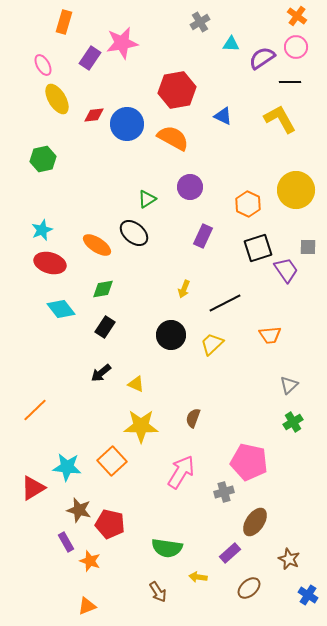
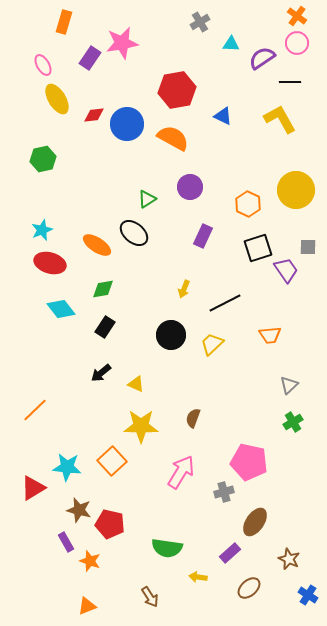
pink circle at (296, 47): moved 1 px right, 4 px up
brown arrow at (158, 592): moved 8 px left, 5 px down
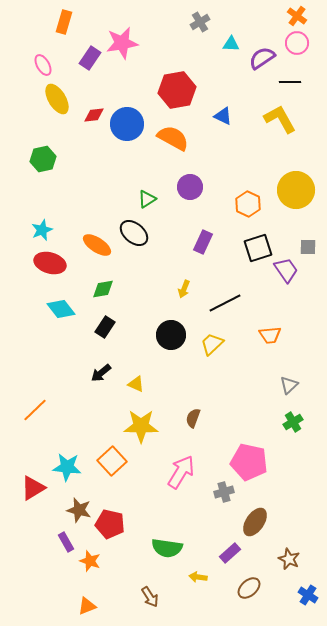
purple rectangle at (203, 236): moved 6 px down
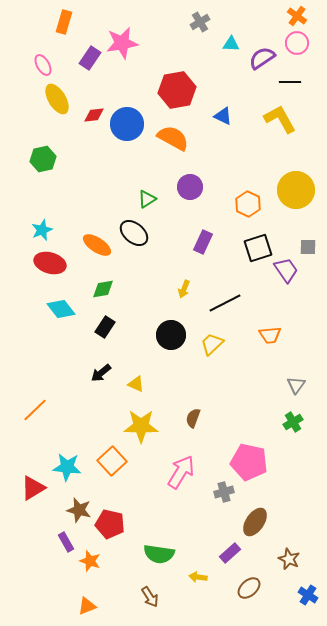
gray triangle at (289, 385): moved 7 px right; rotated 12 degrees counterclockwise
green semicircle at (167, 548): moved 8 px left, 6 px down
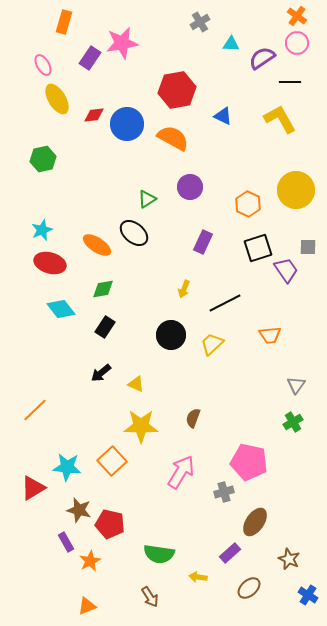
orange star at (90, 561): rotated 25 degrees clockwise
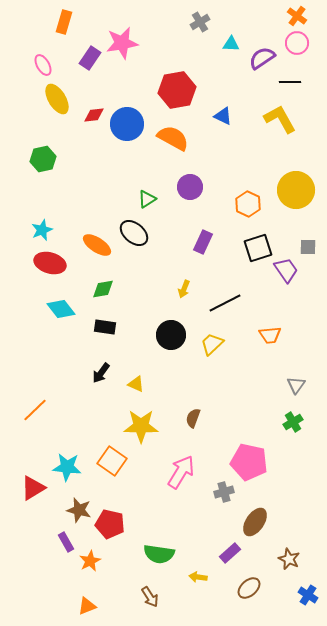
black rectangle at (105, 327): rotated 65 degrees clockwise
black arrow at (101, 373): rotated 15 degrees counterclockwise
orange square at (112, 461): rotated 12 degrees counterclockwise
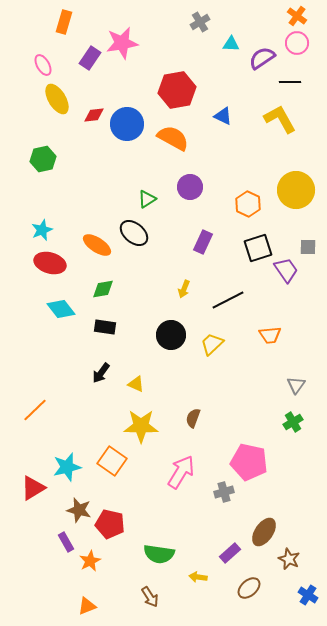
black line at (225, 303): moved 3 px right, 3 px up
cyan star at (67, 467): rotated 20 degrees counterclockwise
brown ellipse at (255, 522): moved 9 px right, 10 px down
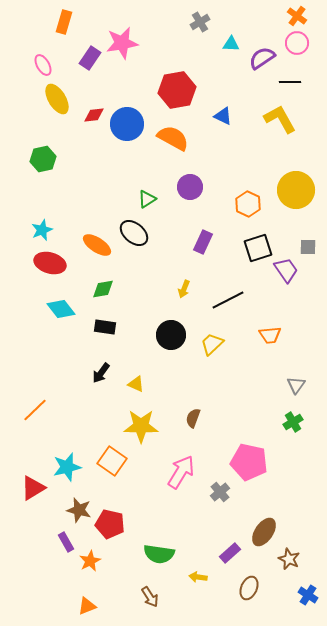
gray cross at (224, 492): moved 4 px left; rotated 24 degrees counterclockwise
brown ellipse at (249, 588): rotated 25 degrees counterclockwise
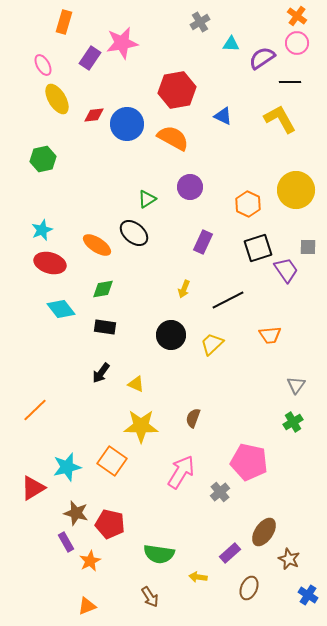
brown star at (79, 510): moved 3 px left, 3 px down
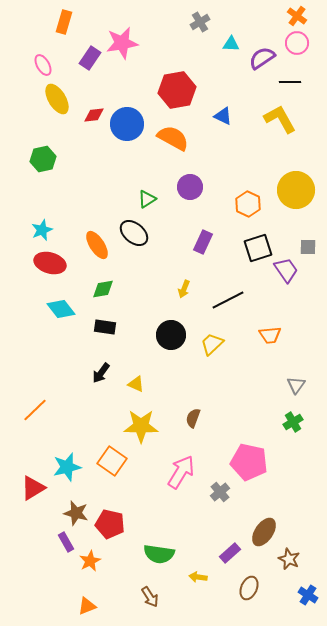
orange ellipse at (97, 245): rotated 24 degrees clockwise
